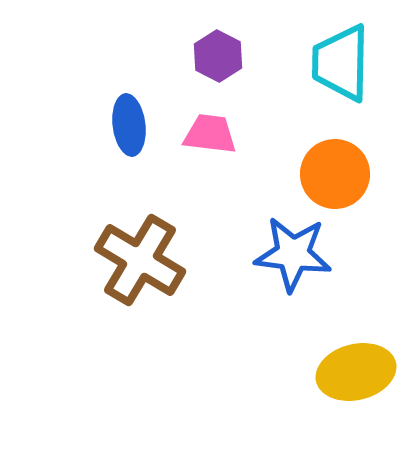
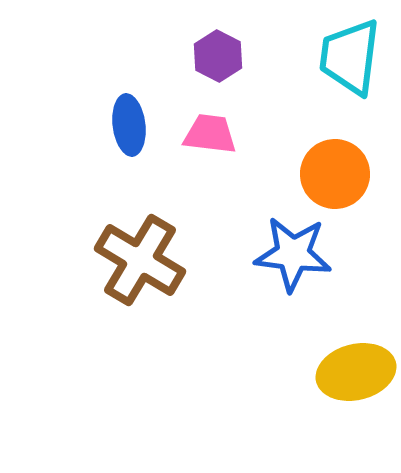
cyan trapezoid: moved 9 px right, 6 px up; rotated 6 degrees clockwise
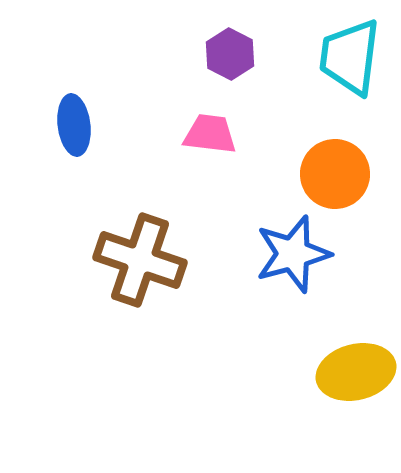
purple hexagon: moved 12 px right, 2 px up
blue ellipse: moved 55 px left
blue star: rotated 22 degrees counterclockwise
brown cross: rotated 12 degrees counterclockwise
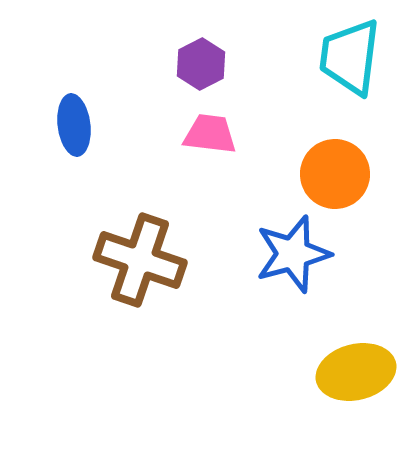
purple hexagon: moved 29 px left, 10 px down; rotated 6 degrees clockwise
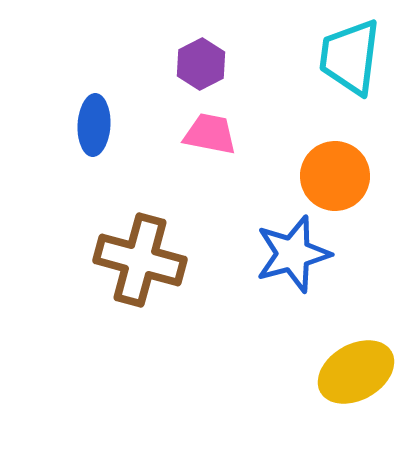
blue ellipse: moved 20 px right; rotated 10 degrees clockwise
pink trapezoid: rotated 4 degrees clockwise
orange circle: moved 2 px down
brown cross: rotated 4 degrees counterclockwise
yellow ellipse: rotated 16 degrees counterclockwise
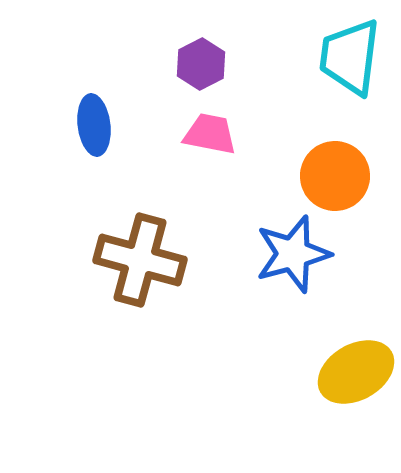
blue ellipse: rotated 10 degrees counterclockwise
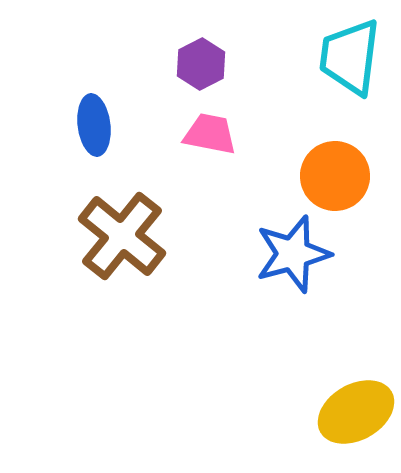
brown cross: moved 18 px left, 24 px up; rotated 24 degrees clockwise
yellow ellipse: moved 40 px down
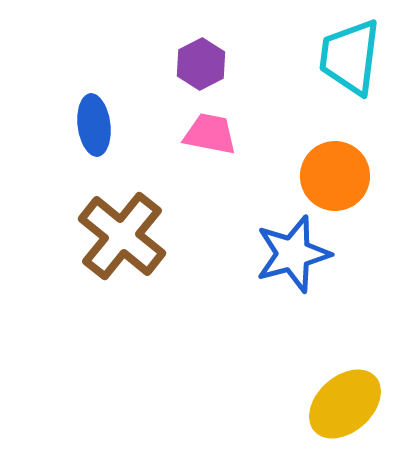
yellow ellipse: moved 11 px left, 8 px up; rotated 12 degrees counterclockwise
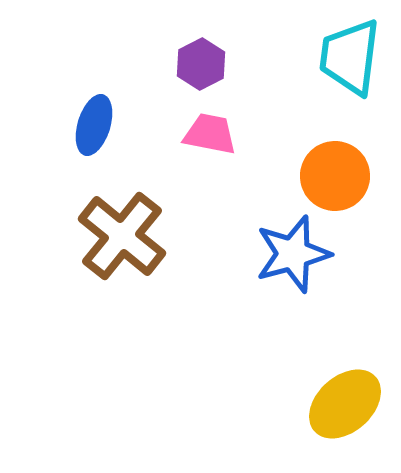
blue ellipse: rotated 24 degrees clockwise
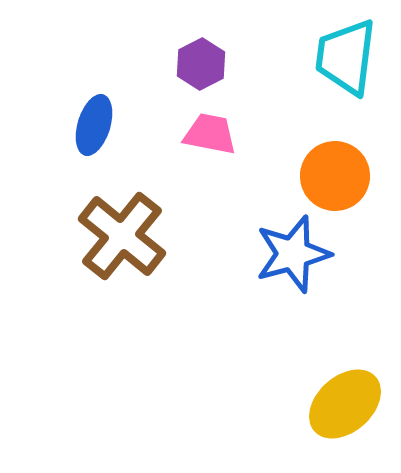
cyan trapezoid: moved 4 px left
